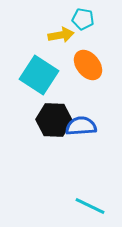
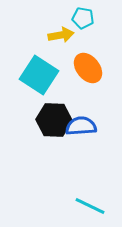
cyan pentagon: moved 1 px up
orange ellipse: moved 3 px down
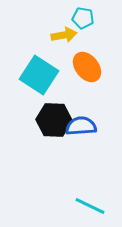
yellow arrow: moved 3 px right
orange ellipse: moved 1 px left, 1 px up
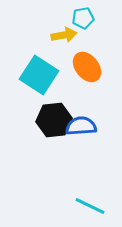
cyan pentagon: rotated 20 degrees counterclockwise
black hexagon: rotated 8 degrees counterclockwise
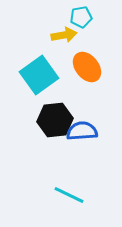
cyan pentagon: moved 2 px left, 1 px up
cyan square: rotated 21 degrees clockwise
black hexagon: moved 1 px right
blue semicircle: moved 1 px right, 5 px down
cyan line: moved 21 px left, 11 px up
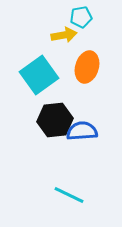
orange ellipse: rotated 56 degrees clockwise
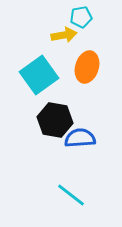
black hexagon: rotated 16 degrees clockwise
blue semicircle: moved 2 px left, 7 px down
cyan line: moved 2 px right; rotated 12 degrees clockwise
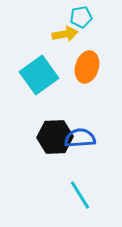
yellow arrow: moved 1 px right, 1 px up
black hexagon: moved 17 px down; rotated 12 degrees counterclockwise
cyan line: moved 9 px right; rotated 20 degrees clockwise
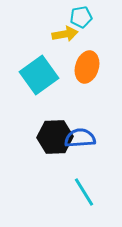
cyan line: moved 4 px right, 3 px up
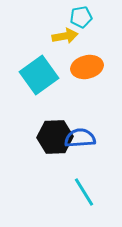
yellow arrow: moved 2 px down
orange ellipse: rotated 60 degrees clockwise
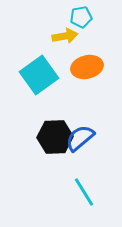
blue semicircle: rotated 36 degrees counterclockwise
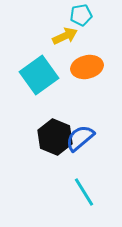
cyan pentagon: moved 2 px up
yellow arrow: rotated 15 degrees counterclockwise
black hexagon: rotated 24 degrees clockwise
